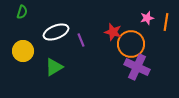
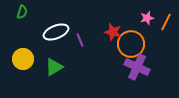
orange line: rotated 18 degrees clockwise
purple line: moved 1 px left
yellow circle: moved 8 px down
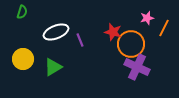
orange line: moved 2 px left, 6 px down
green triangle: moved 1 px left
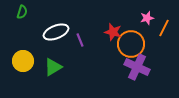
yellow circle: moved 2 px down
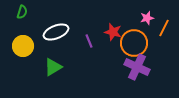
purple line: moved 9 px right, 1 px down
orange circle: moved 3 px right, 1 px up
yellow circle: moved 15 px up
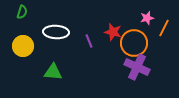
white ellipse: rotated 25 degrees clockwise
green triangle: moved 5 px down; rotated 36 degrees clockwise
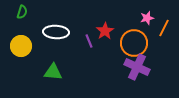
red star: moved 8 px left, 1 px up; rotated 24 degrees clockwise
yellow circle: moved 2 px left
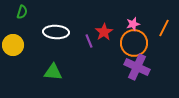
pink star: moved 14 px left, 6 px down
red star: moved 1 px left, 1 px down
yellow circle: moved 8 px left, 1 px up
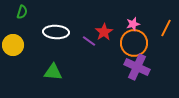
orange line: moved 2 px right
purple line: rotated 32 degrees counterclockwise
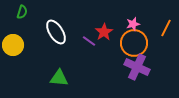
white ellipse: rotated 55 degrees clockwise
green triangle: moved 6 px right, 6 px down
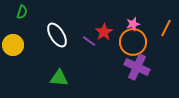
white ellipse: moved 1 px right, 3 px down
orange circle: moved 1 px left, 1 px up
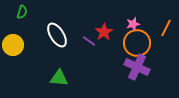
orange circle: moved 4 px right, 1 px down
